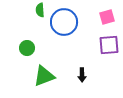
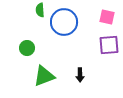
pink square: rotated 28 degrees clockwise
black arrow: moved 2 px left
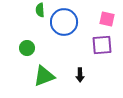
pink square: moved 2 px down
purple square: moved 7 px left
